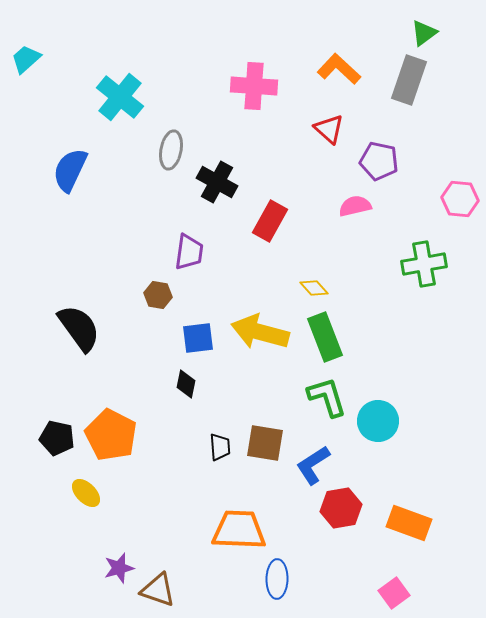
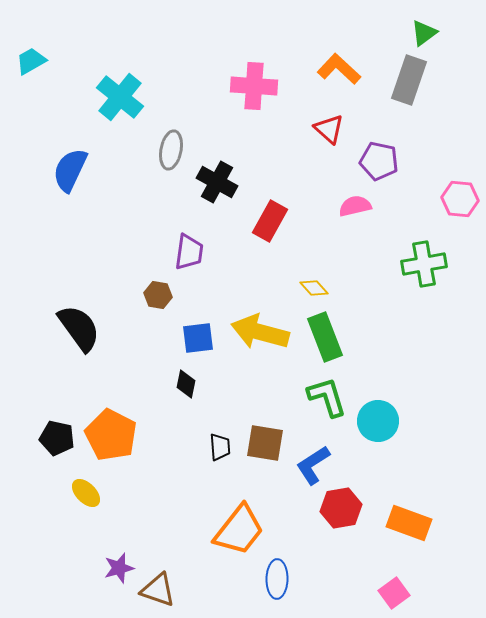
cyan trapezoid: moved 5 px right, 2 px down; rotated 12 degrees clockwise
orange trapezoid: rotated 126 degrees clockwise
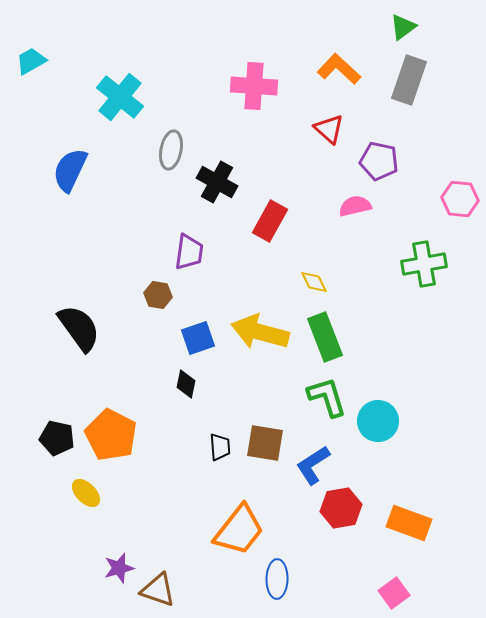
green triangle: moved 21 px left, 6 px up
yellow diamond: moved 6 px up; rotated 16 degrees clockwise
blue square: rotated 12 degrees counterclockwise
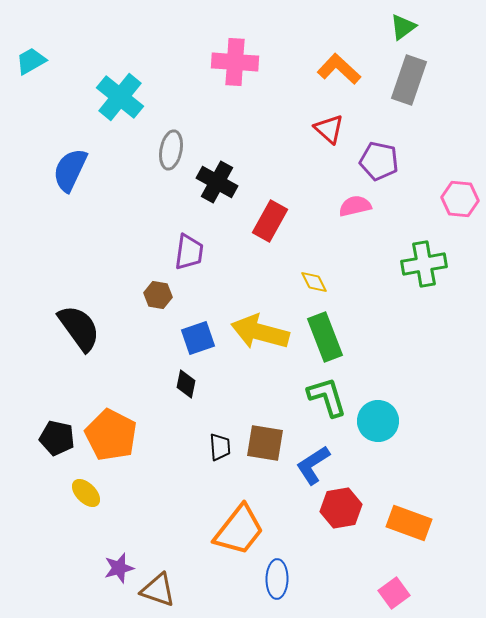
pink cross: moved 19 px left, 24 px up
